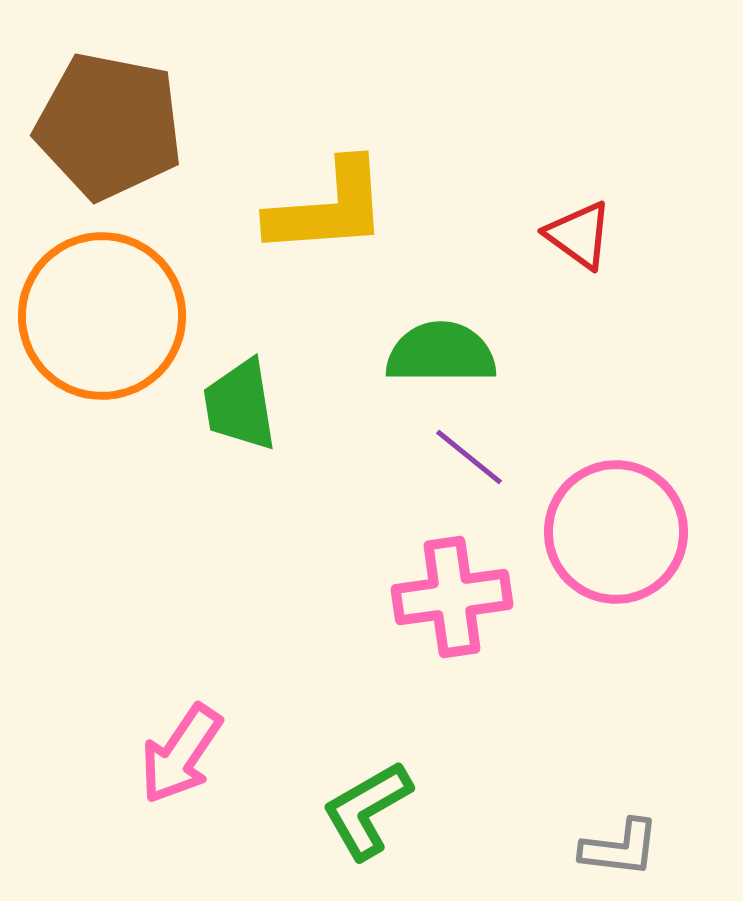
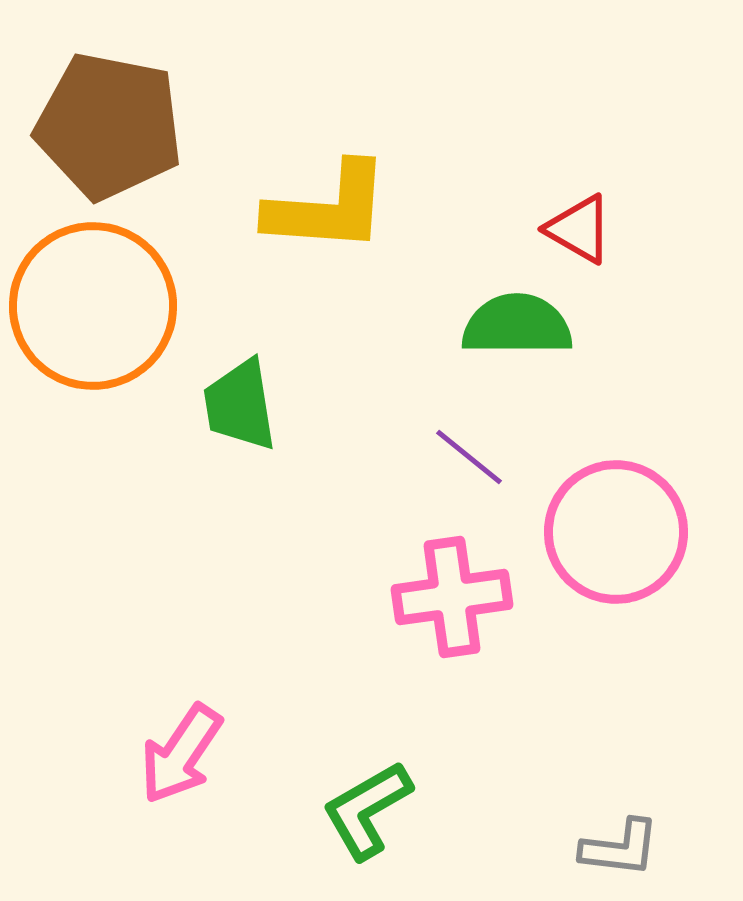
yellow L-shape: rotated 8 degrees clockwise
red triangle: moved 6 px up; rotated 6 degrees counterclockwise
orange circle: moved 9 px left, 10 px up
green semicircle: moved 76 px right, 28 px up
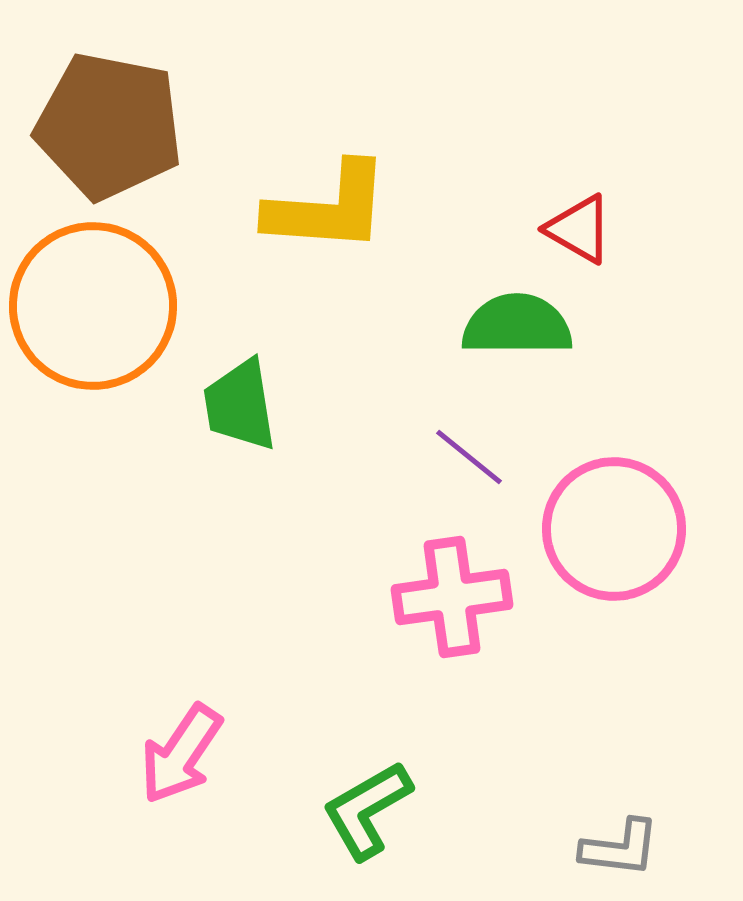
pink circle: moved 2 px left, 3 px up
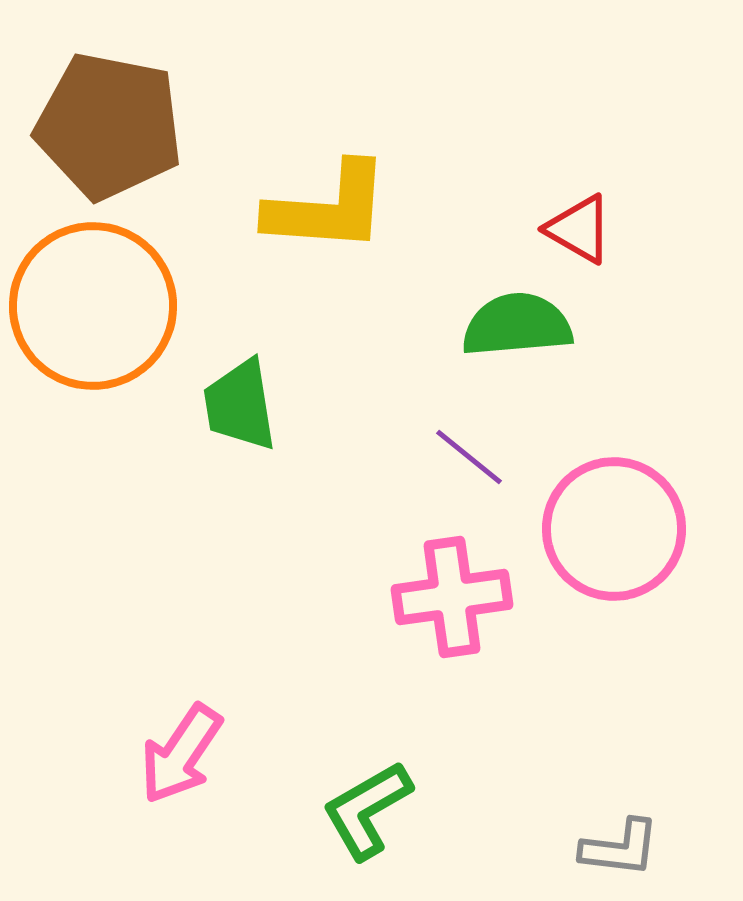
green semicircle: rotated 5 degrees counterclockwise
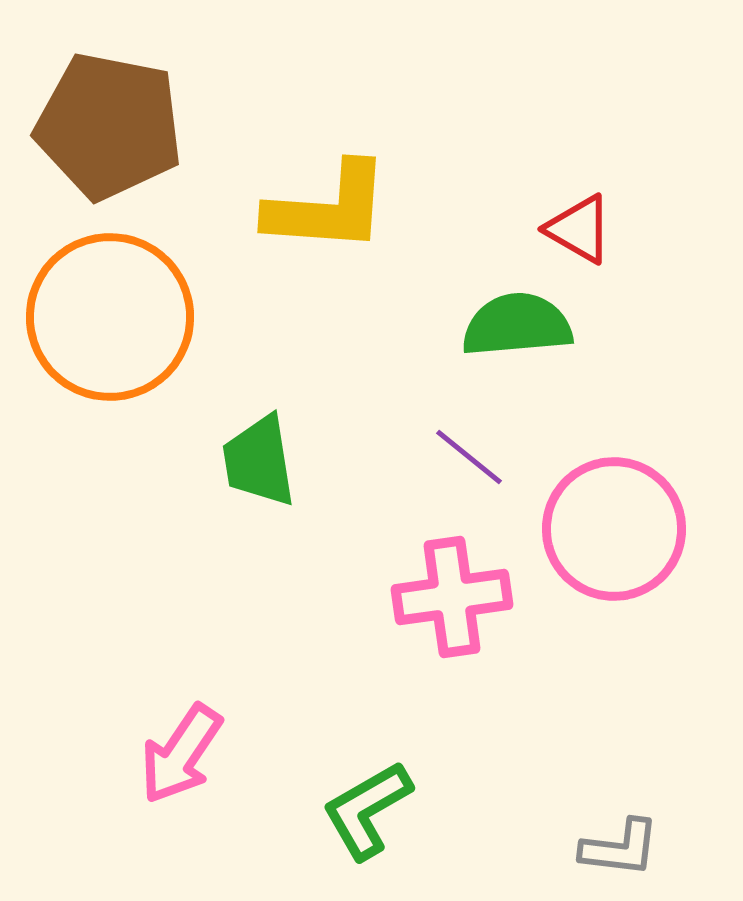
orange circle: moved 17 px right, 11 px down
green trapezoid: moved 19 px right, 56 px down
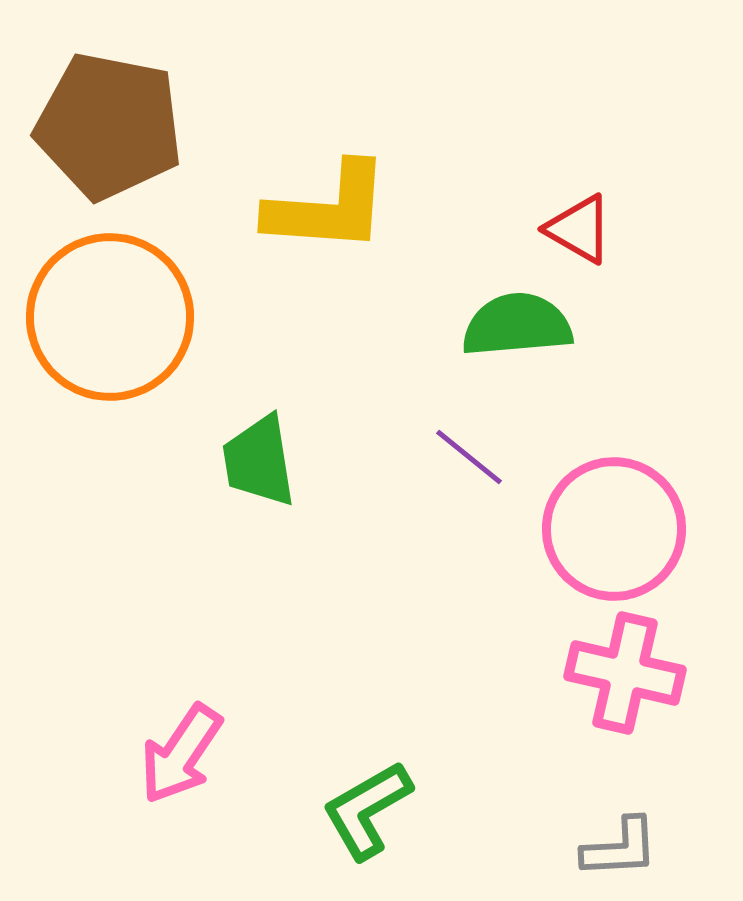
pink cross: moved 173 px right, 76 px down; rotated 21 degrees clockwise
gray L-shape: rotated 10 degrees counterclockwise
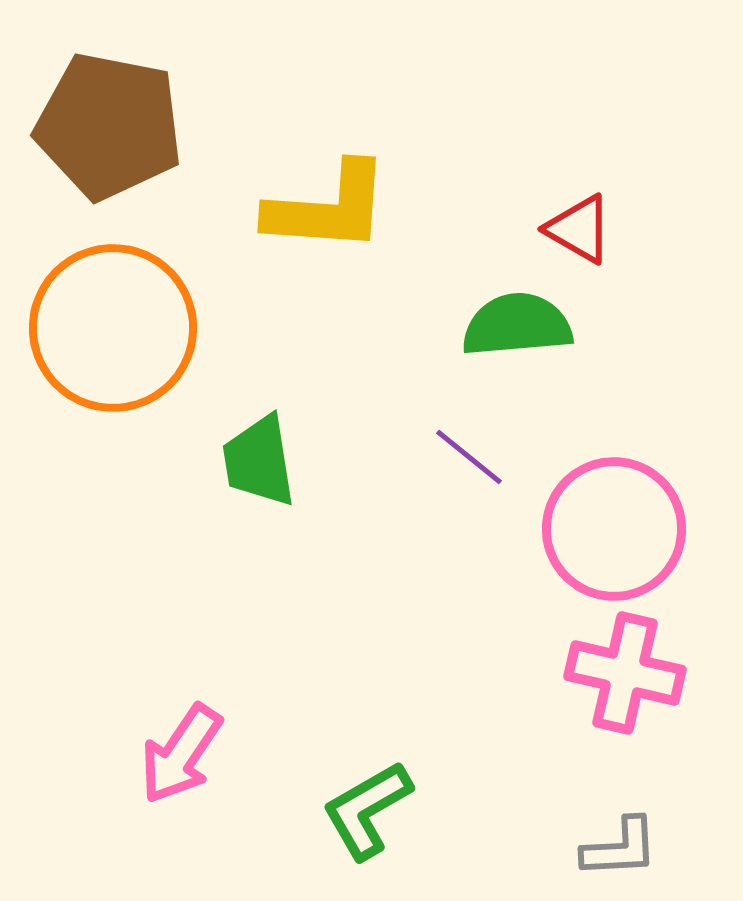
orange circle: moved 3 px right, 11 px down
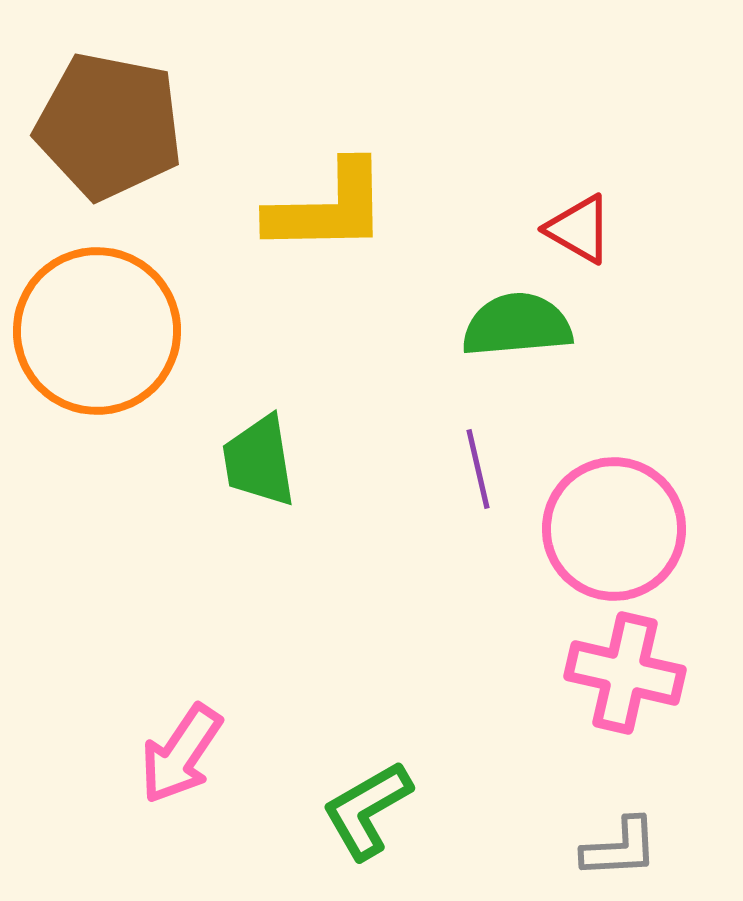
yellow L-shape: rotated 5 degrees counterclockwise
orange circle: moved 16 px left, 3 px down
purple line: moved 9 px right, 12 px down; rotated 38 degrees clockwise
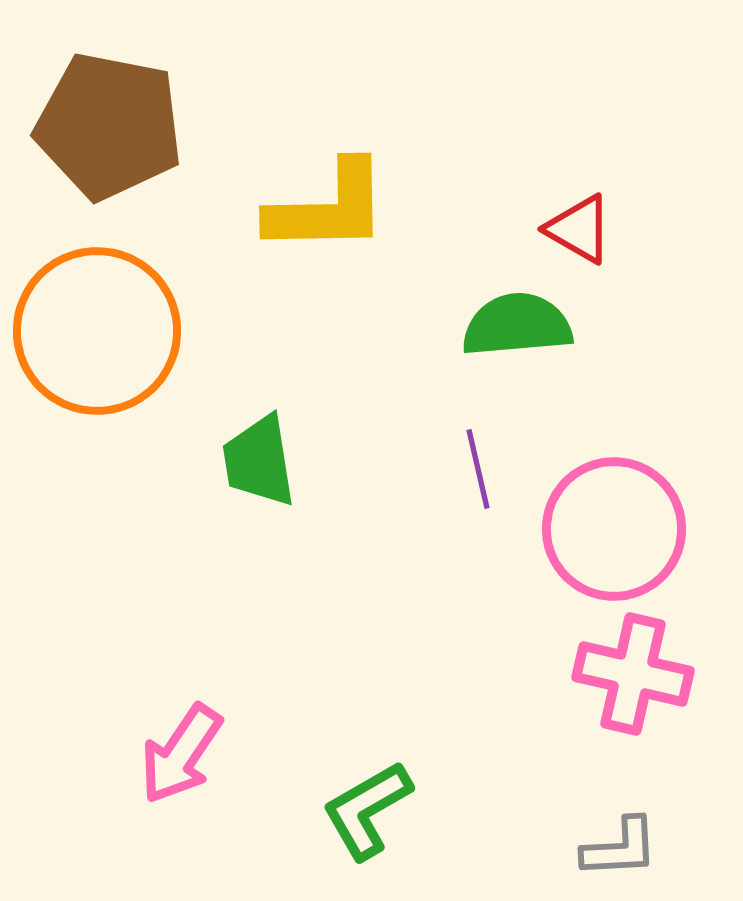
pink cross: moved 8 px right, 1 px down
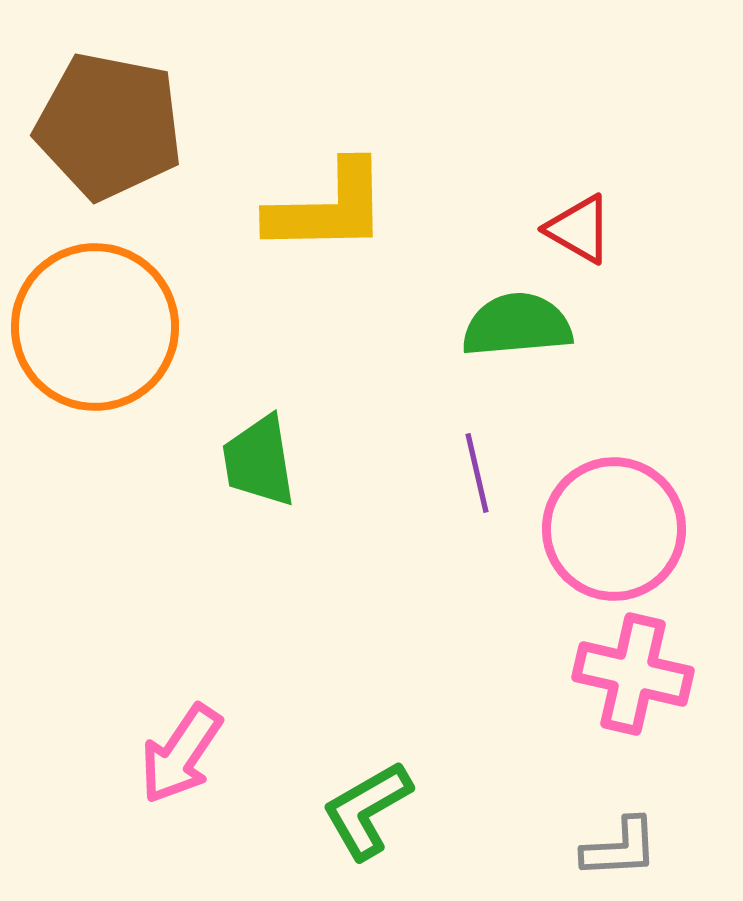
orange circle: moved 2 px left, 4 px up
purple line: moved 1 px left, 4 px down
